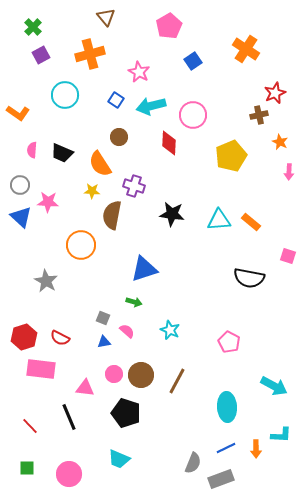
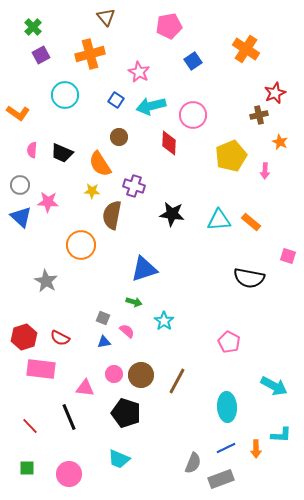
pink pentagon at (169, 26): rotated 20 degrees clockwise
pink arrow at (289, 172): moved 24 px left, 1 px up
cyan star at (170, 330): moved 6 px left, 9 px up; rotated 12 degrees clockwise
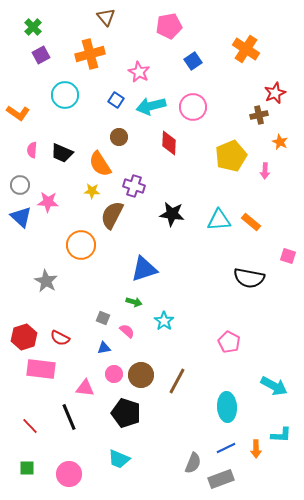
pink circle at (193, 115): moved 8 px up
brown semicircle at (112, 215): rotated 16 degrees clockwise
blue triangle at (104, 342): moved 6 px down
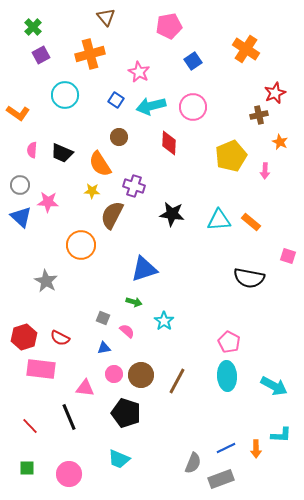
cyan ellipse at (227, 407): moved 31 px up
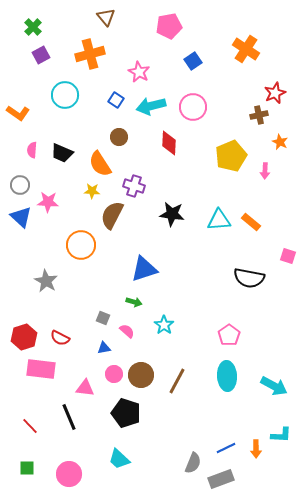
cyan star at (164, 321): moved 4 px down
pink pentagon at (229, 342): moved 7 px up; rotated 10 degrees clockwise
cyan trapezoid at (119, 459): rotated 20 degrees clockwise
